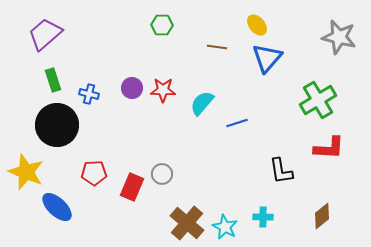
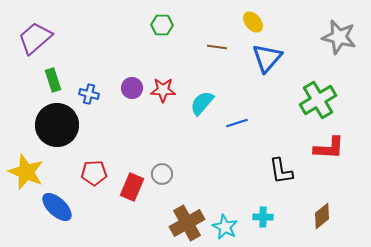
yellow ellipse: moved 4 px left, 3 px up
purple trapezoid: moved 10 px left, 4 px down
brown cross: rotated 20 degrees clockwise
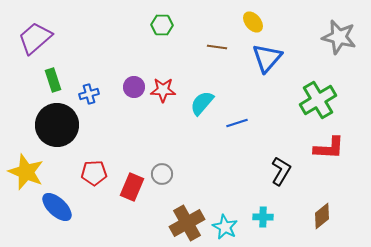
purple circle: moved 2 px right, 1 px up
blue cross: rotated 30 degrees counterclockwise
black L-shape: rotated 140 degrees counterclockwise
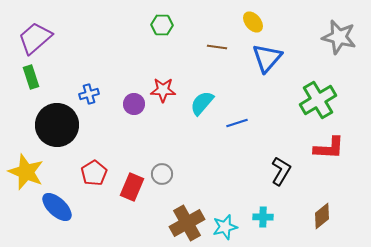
green rectangle: moved 22 px left, 3 px up
purple circle: moved 17 px down
red pentagon: rotated 30 degrees counterclockwise
cyan star: rotated 30 degrees clockwise
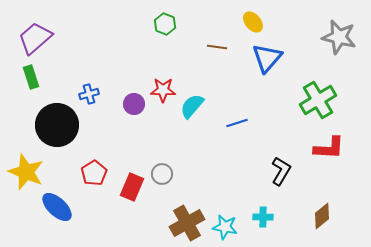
green hexagon: moved 3 px right, 1 px up; rotated 20 degrees clockwise
cyan semicircle: moved 10 px left, 3 px down
cyan star: rotated 25 degrees clockwise
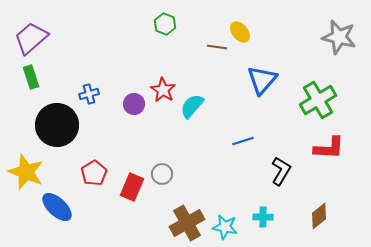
yellow ellipse: moved 13 px left, 10 px down
purple trapezoid: moved 4 px left
blue triangle: moved 5 px left, 22 px down
red star: rotated 30 degrees clockwise
blue line: moved 6 px right, 18 px down
brown diamond: moved 3 px left
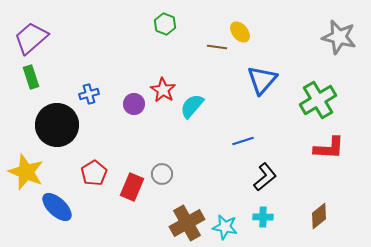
black L-shape: moved 16 px left, 6 px down; rotated 20 degrees clockwise
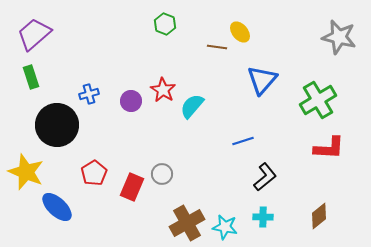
purple trapezoid: moved 3 px right, 4 px up
purple circle: moved 3 px left, 3 px up
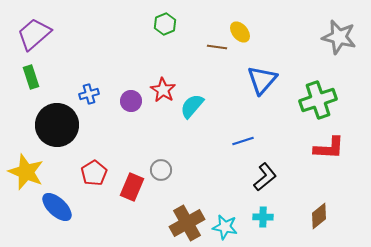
green hexagon: rotated 15 degrees clockwise
green cross: rotated 12 degrees clockwise
gray circle: moved 1 px left, 4 px up
